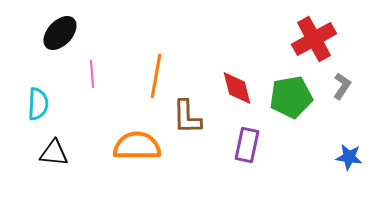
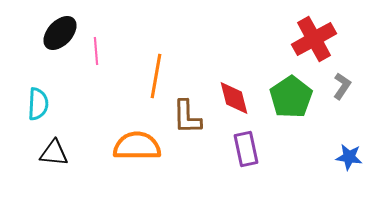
pink line: moved 4 px right, 23 px up
red diamond: moved 3 px left, 10 px down
green pentagon: rotated 24 degrees counterclockwise
purple rectangle: moved 1 px left, 4 px down; rotated 24 degrees counterclockwise
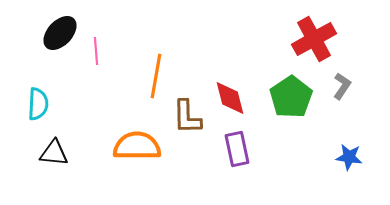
red diamond: moved 4 px left
purple rectangle: moved 9 px left
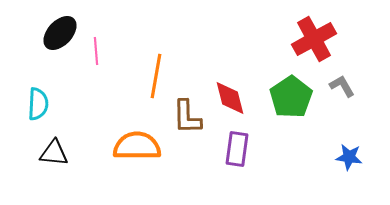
gray L-shape: rotated 64 degrees counterclockwise
purple rectangle: rotated 20 degrees clockwise
